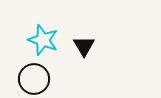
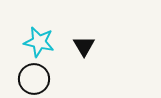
cyan star: moved 4 px left, 2 px down; rotated 8 degrees counterclockwise
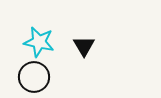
black circle: moved 2 px up
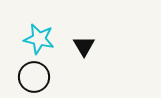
cyan star: moved 3 px up
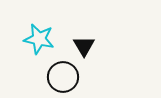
black circle: moved 29 px right
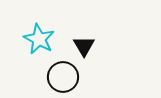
cyan star: rotated 16 degrees clockwise
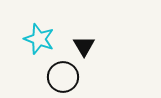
cyan star: rotated 8 degrees counterclockwise
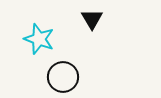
black triangle: moved 8 px right, 27 px up
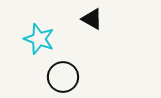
black triangle: rotated 30 degrees counterclockwise
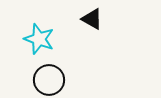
black circle: moved 14 px left, 3 px down
